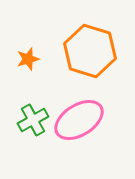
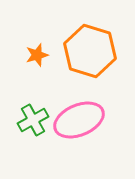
orange star: moved 9 px right, 4 px up
pink ellipse: rotated 9 degrees clockwise
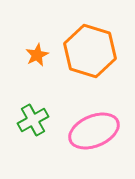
orange star: rotated 10 degrees counterclockwise
pink ellipse: moved 15 px right, 11 px down
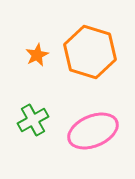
orange hexagon: moved 1 px down
pink ellipse: moved 1 px left
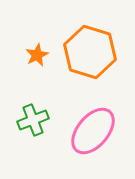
green cross: rotated 8 degrees clockwise
pink ellipse: rotated 27 degrees counterclockwise
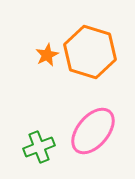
orange star: moved 10 px right
green cross: moved 6 px right, 27 px down
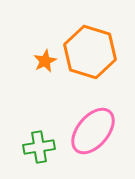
orange star: moved 2 px left, 6 px down
green cross: rotated 12 degrees clockwise
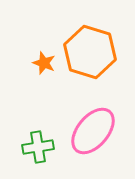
orange star: moved 1 px left, 2 px down; rotated 25 degrees counterclockwise
green cross: moved 1 px left
